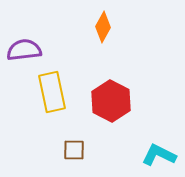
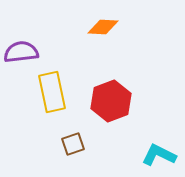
orange diamond: rotated 64 degrees clockwise
purple semicircle: moved 3 px left, 2 px down
red hexagon: rotated 12 degrees clockwise
brown square: moved 1 px left, 6 px up; rotated 20 degrees counterclockwise
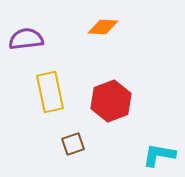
purple semicircle: moved 5 px right, 13 px up
yellow rectangle: moved 2 px left
cyan L-shape: rotated 16 degrees counterclockwise
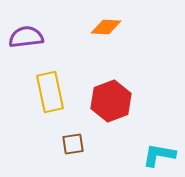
orange diamond: moved 3 px right
purple semicircle: moved 2 px up
brown square: rotated 10 degrees clockwise
